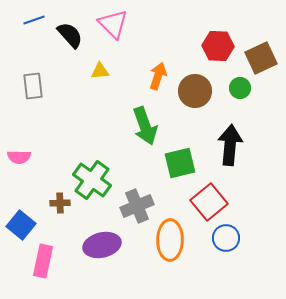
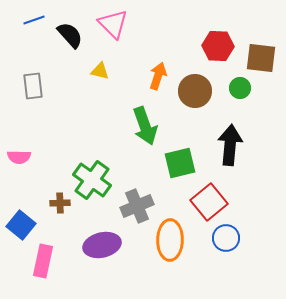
brown square: rotated 32 degrees clockwise
yellow triangle: rotated 18 degrees clockwise
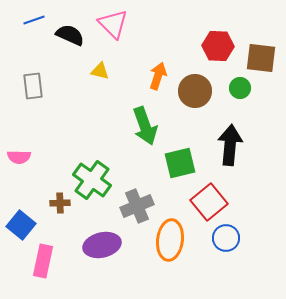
black semicircle: rotated 24 degrees counterclockwise
orange ellipse: rotated 6 degrees clockwise
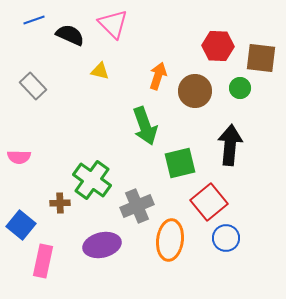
gray rectangle: rotated 36 degrees counterclockwise
